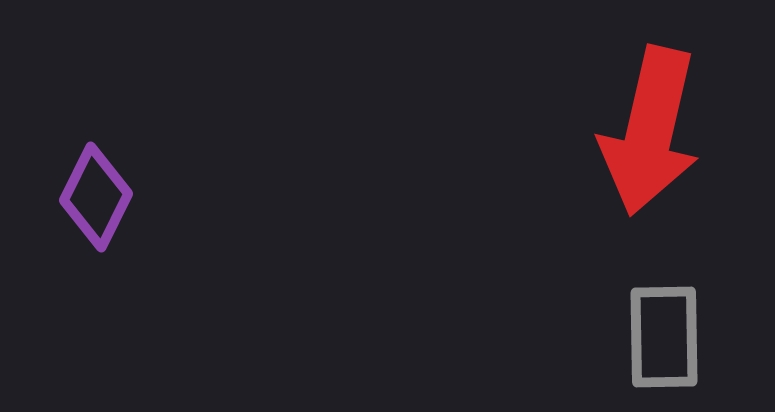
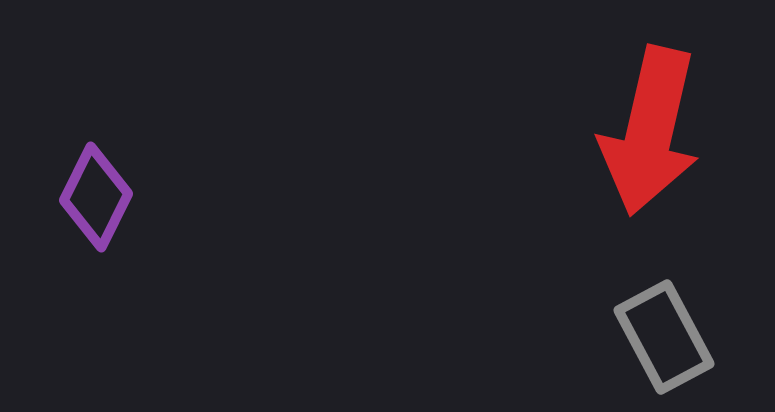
gray rectangle: rotated 27 degrees counterclockwise
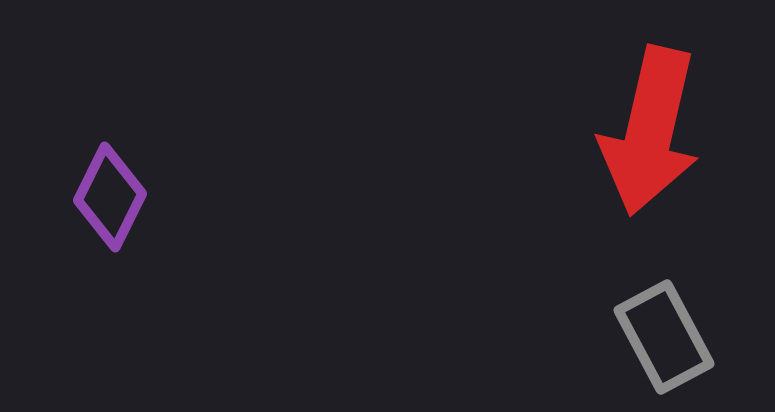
purple diamond: moved 14 px right
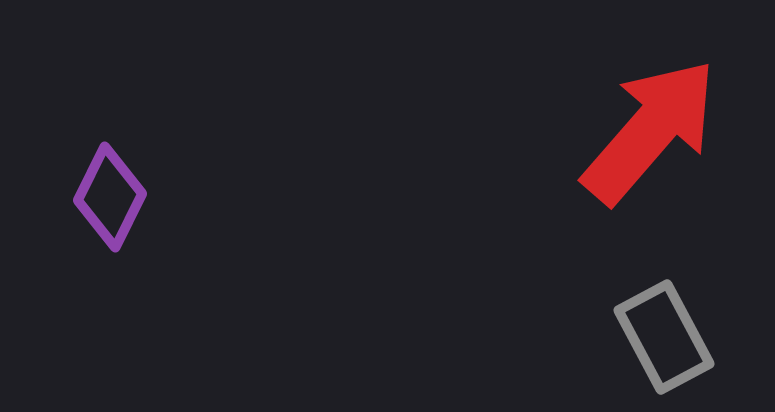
red arrow: rotated 152 degrees counterclockwise
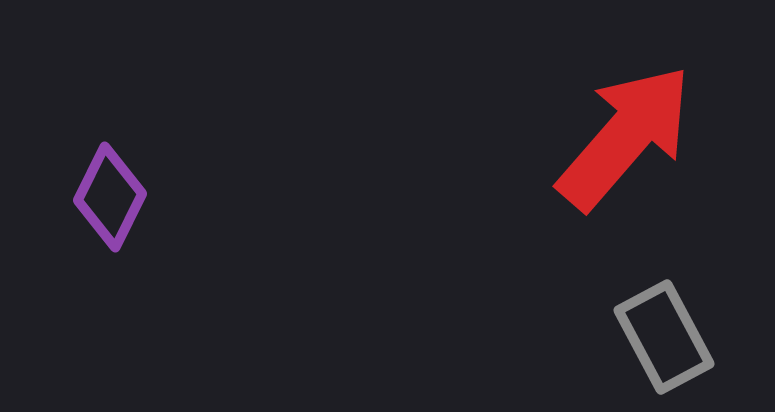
red arrow: moved 25 px left, 6 px down
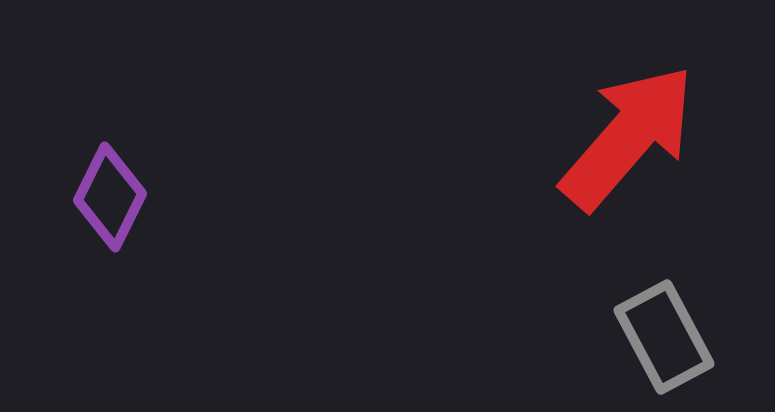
red arrow: moved 3 px right
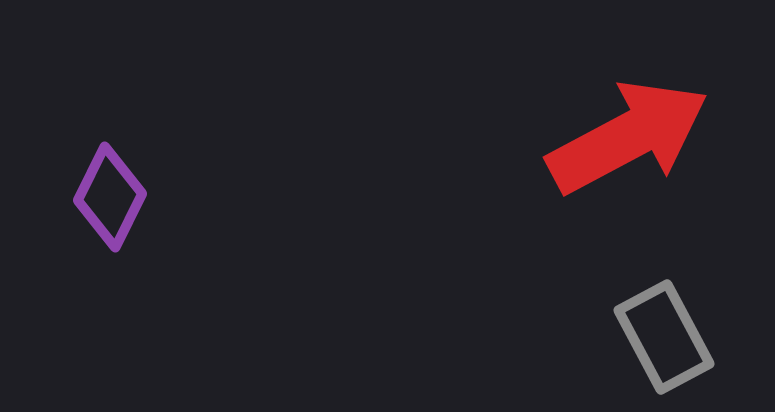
red arrow: rotated 21 degrees clockwise
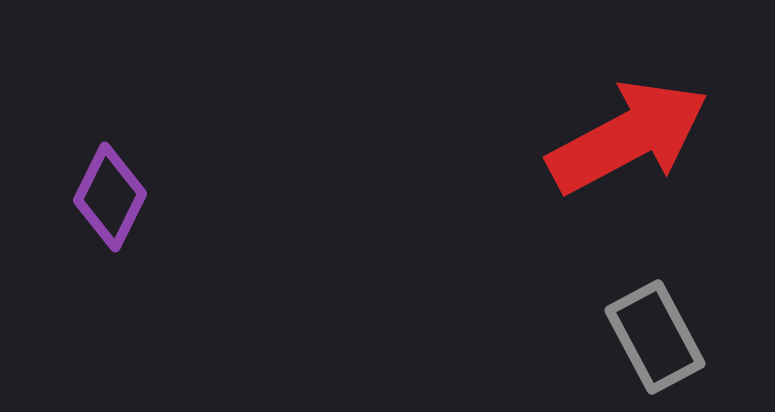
gray rectangle: moved 9 px left
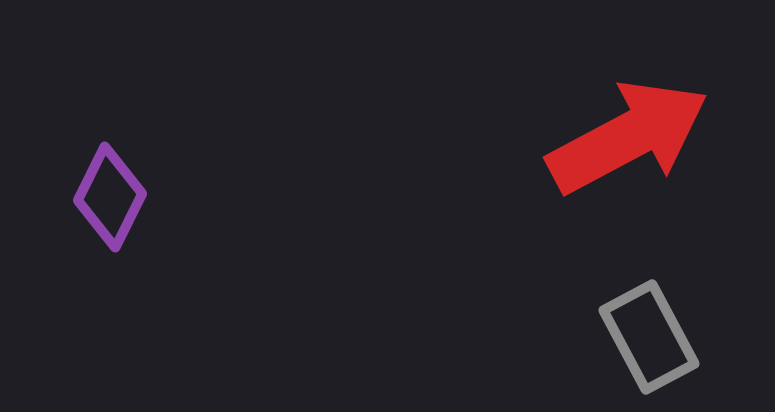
gray rectangle: moved 6 px left
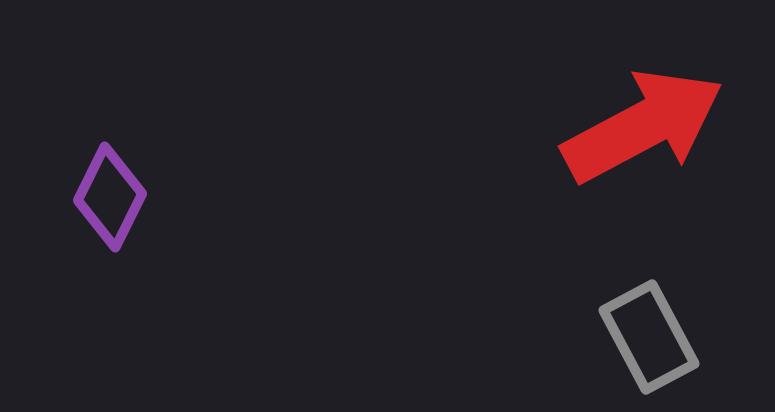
red arrow: moved 15 px right, 11 px up
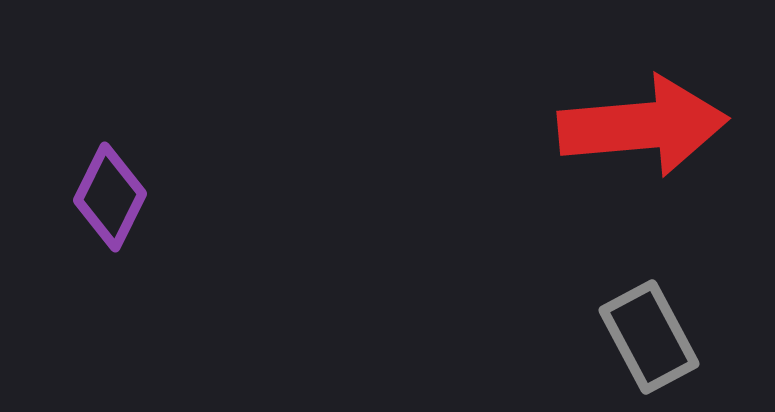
red arrow: rotated 23 degrees clockwise
